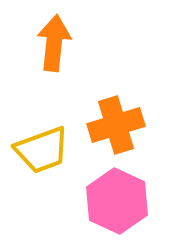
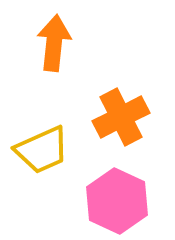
orange cross: moved 5 px right, 8 px up; rotated 10 degrees counterclockwise
yellow trapezoid: rotated 4 degrees counterclockwise
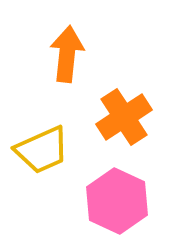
orange arrow: moved 13 px right, 11 px down
orange cross: moved 3 px right; rotated 6 degrees counterclockwise
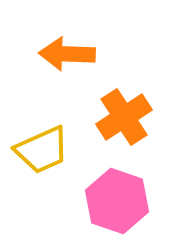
orange arrow: rotated 94 degrees counterclockwise
pink hexagon: rotated 6 degrees counterclockwise
